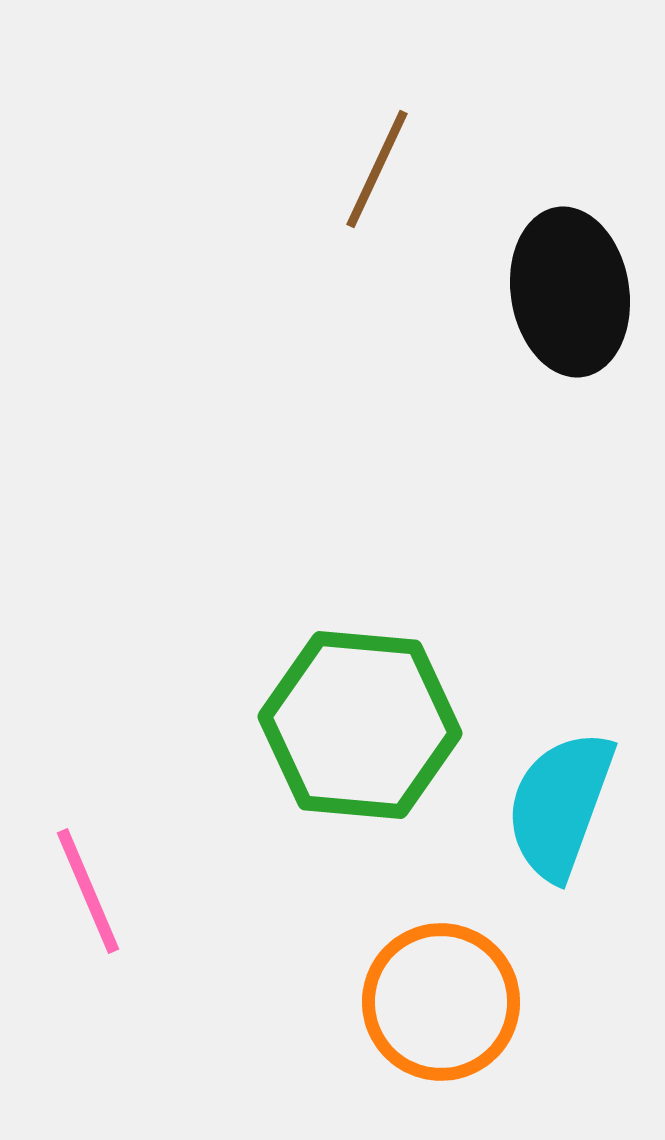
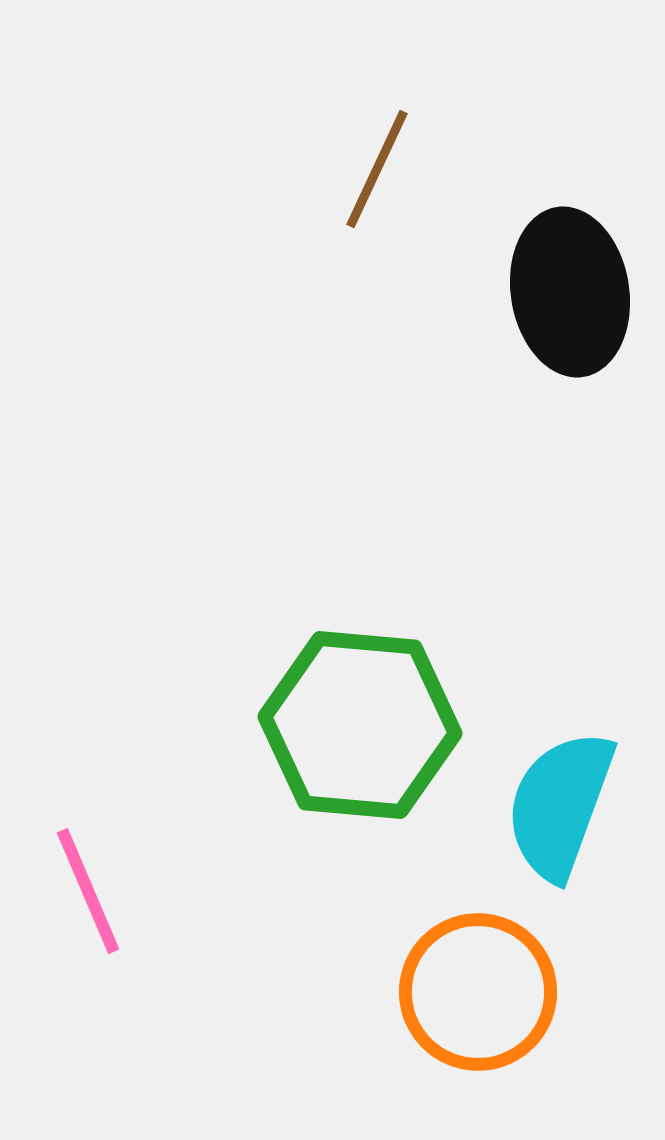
orange circle: moved 37 px right, 10 px up
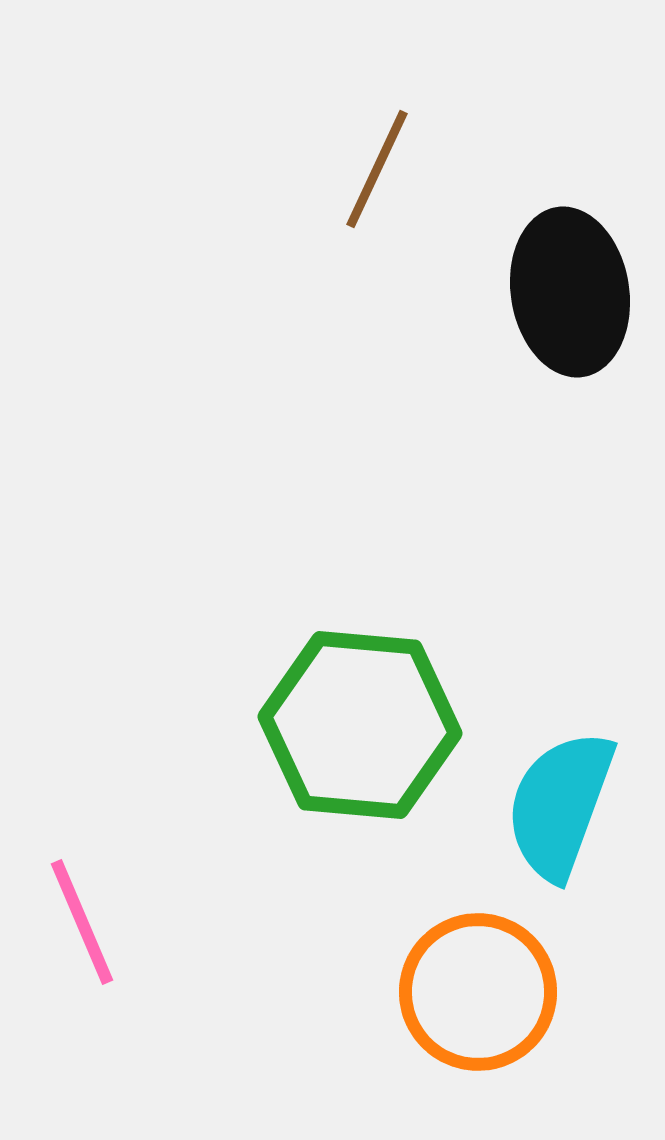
pink line: moved 6 px left, 31 px down
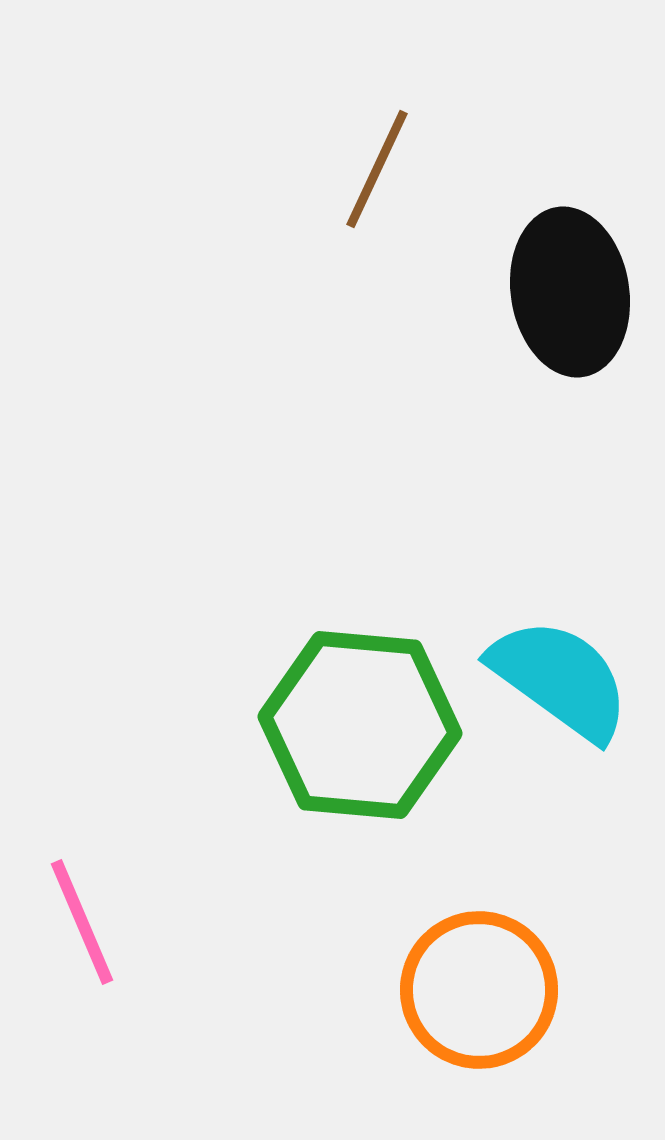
cyan semicircle: moved 126 px up; rotated 106 degrees clockwise
orange circle: moved 1 px right, 2 px up
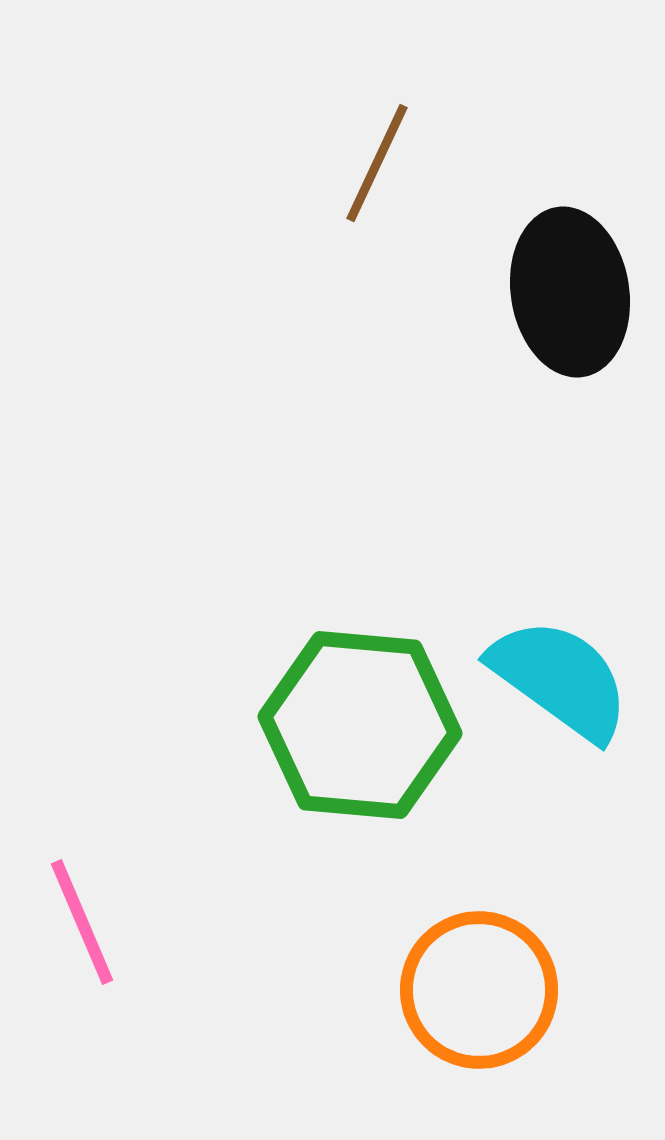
brown line: moved 6 px up
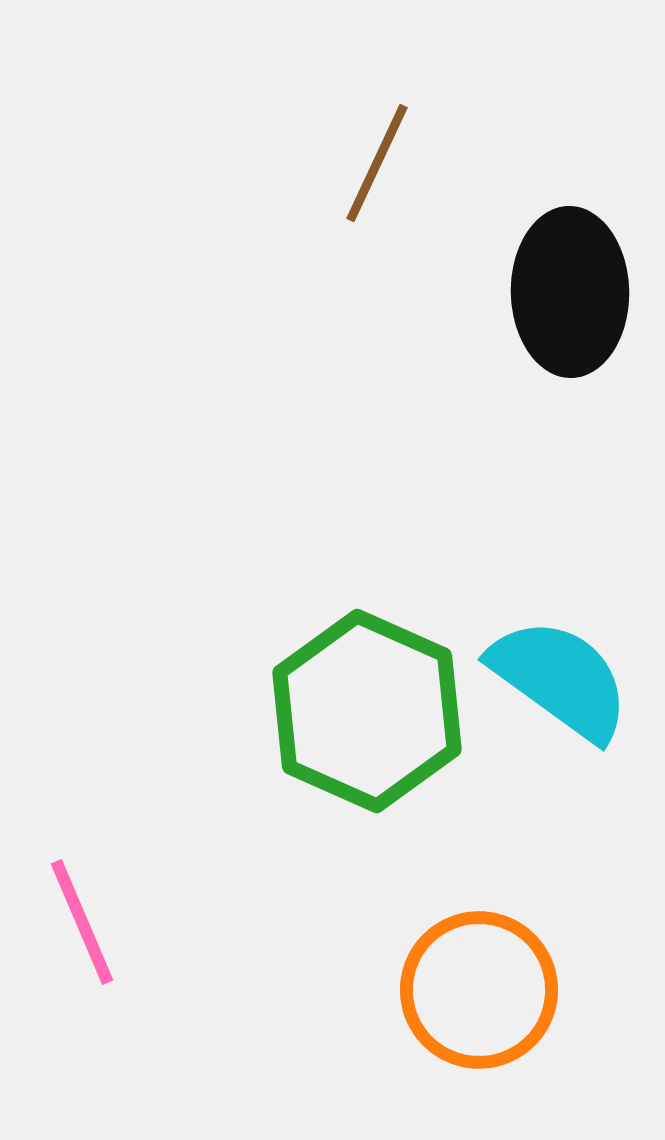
black ellipse: rotated 8 degrees clockwise
green hexagon: moved 7 px right, 14 px up; rotated 19 degrees clockwise
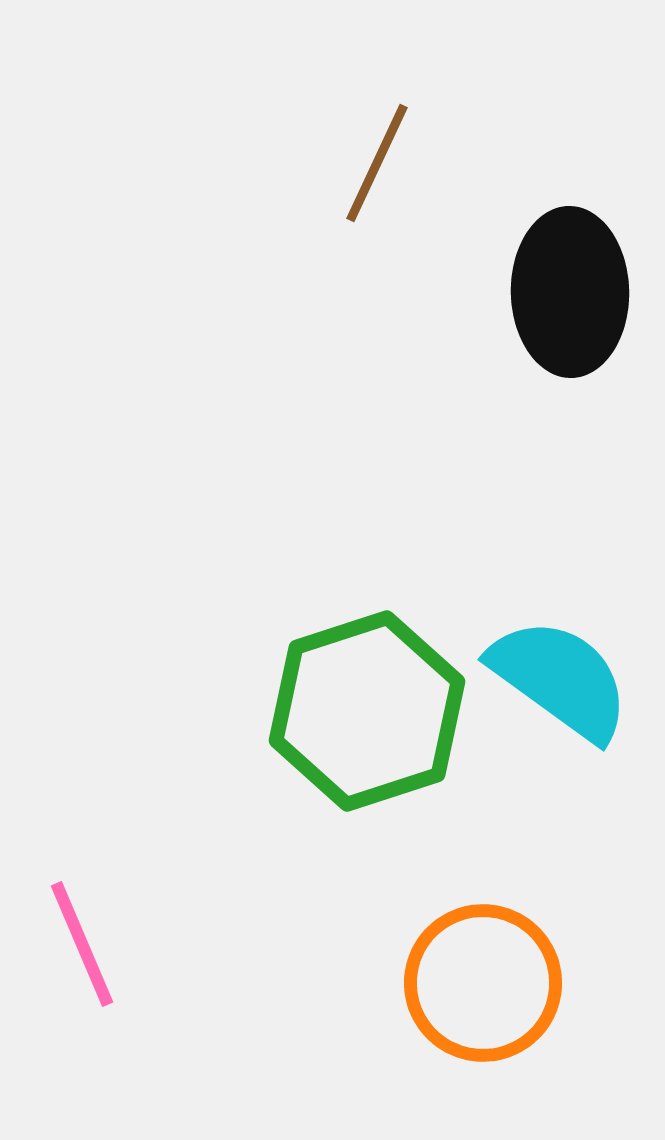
green hexagon: rotated 18 degrees clockwise
pink line: moved 22 px down
orange circle: moved 4 px right, 7 px up
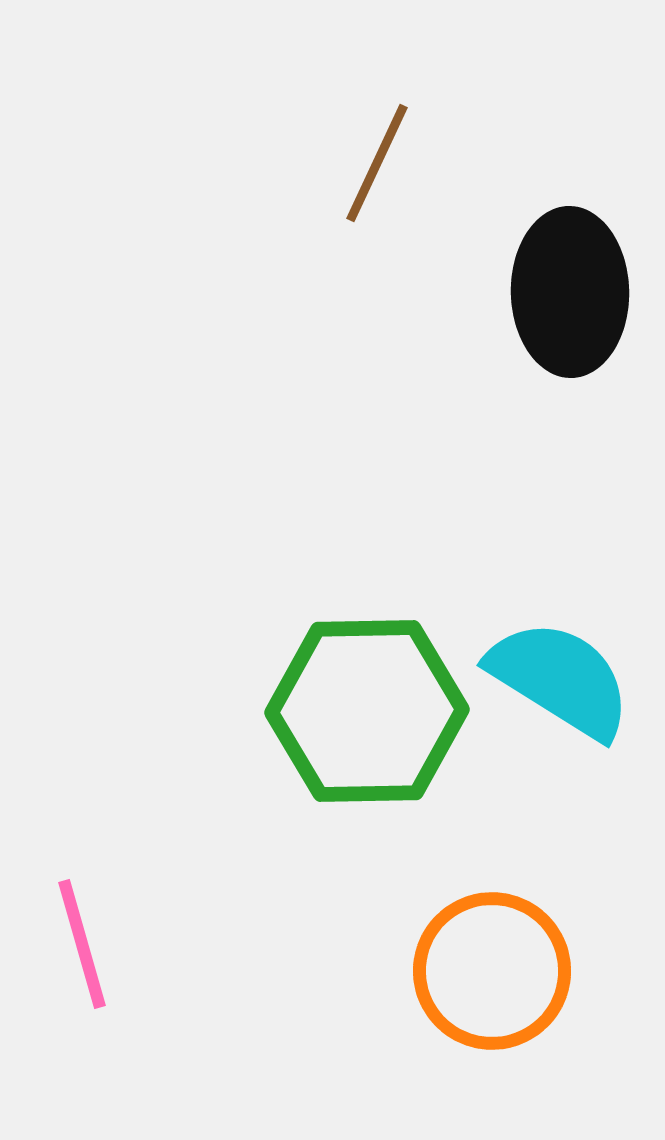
cyan semicircle: rotated 4 degrees counterclockwise
green hexagon: rotated 17 degrees clockwise
pink line: rotated 7 degrees clockwise
orange circle: moved 9 px right, 12 px up
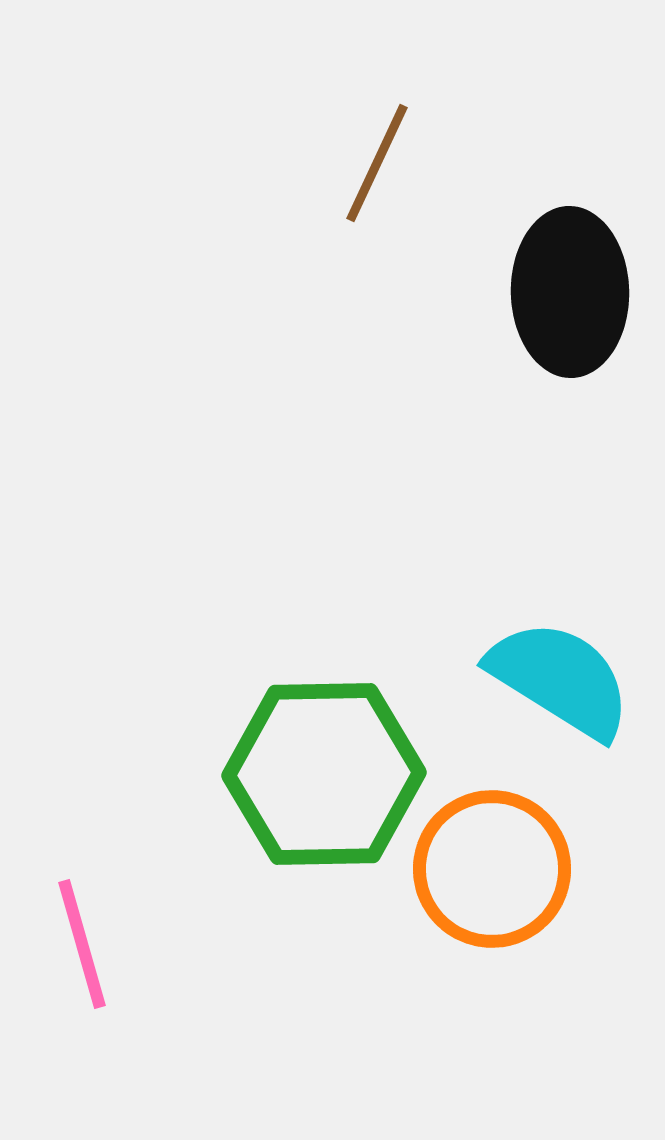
green hexagon: moved 43 px left, 63 px down
orange circle: moved 102 px up
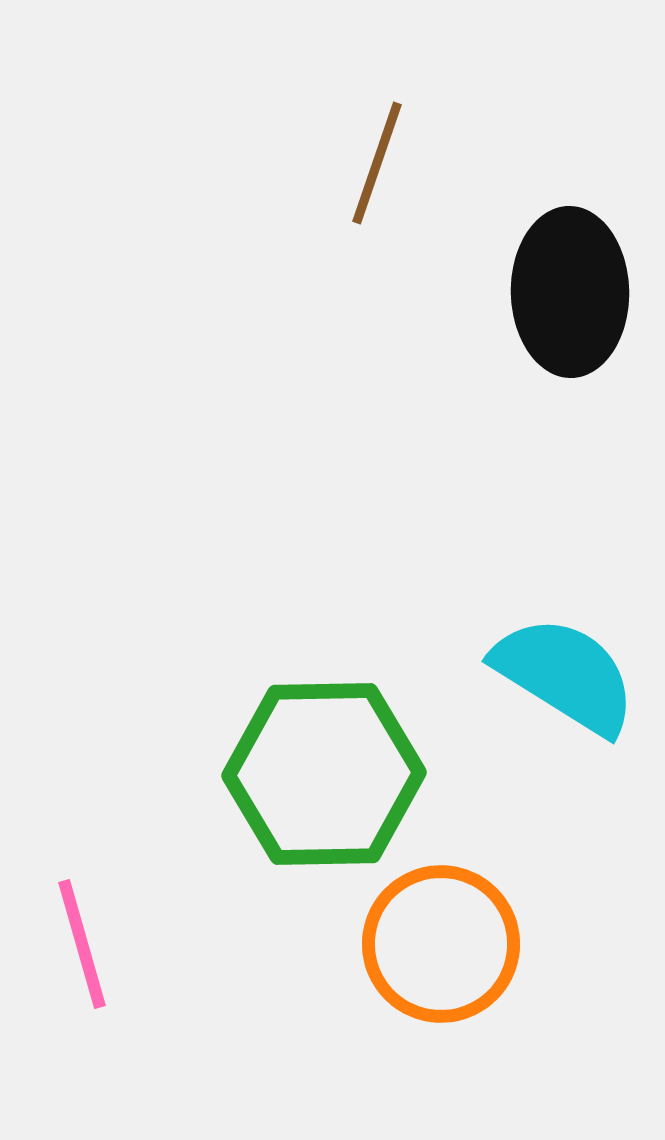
brown line: rotated 6 degrees counterclockwise
cyan semicircle: moved 5 px right, 4 px up
orange circle: moved 51 px left, 75 px down
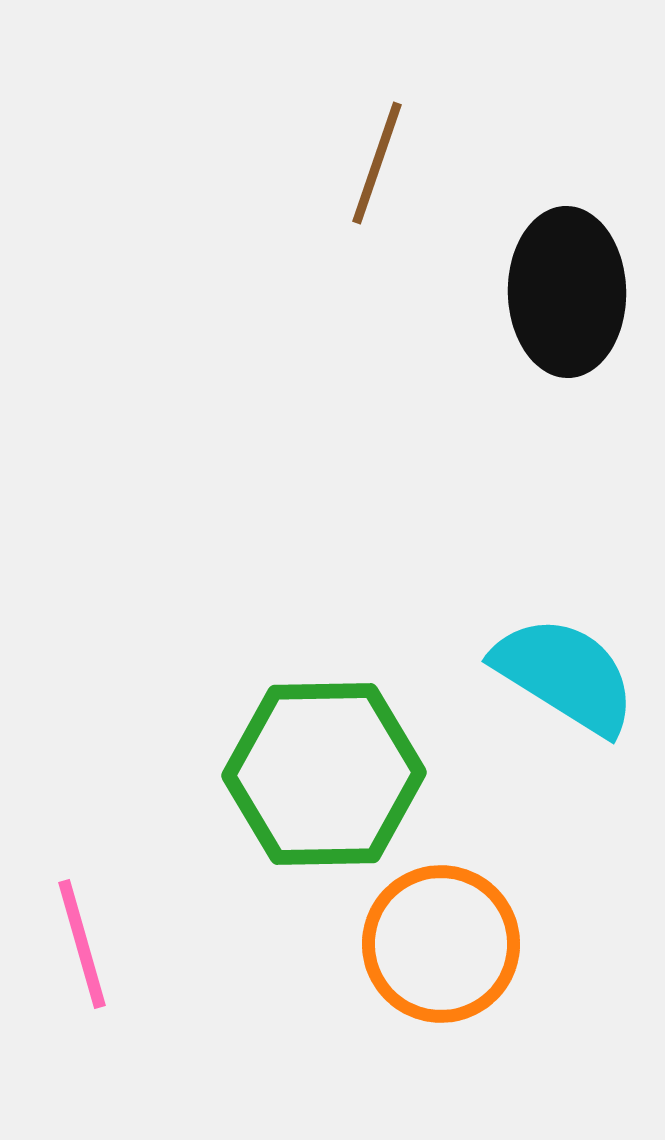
black ellipse: moved 3 px left
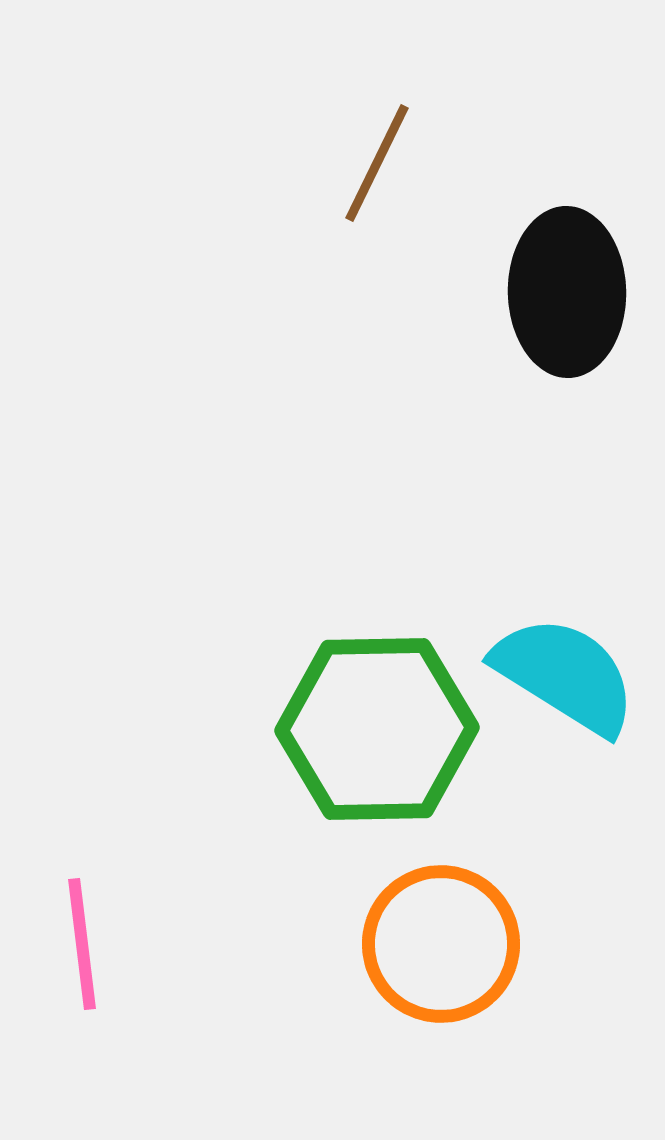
brown line: rotated 7 degrees clockwise
green hexagon: moved 53 px right, 45 px up
pink line: rotated 9 degrees clockwise
